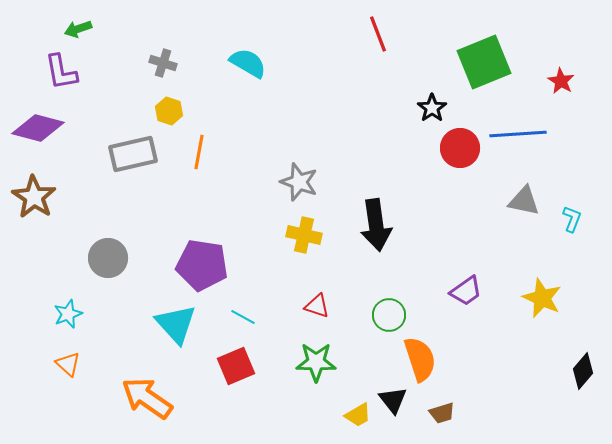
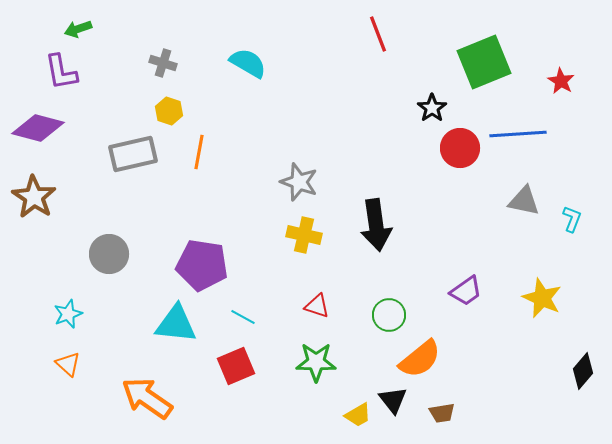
gray circle: moved 1 px right, 4 px up
cyan triangle: rotated 42 degrees counterclockwise
orange semicircle: rotated 69 degrees clockwise
brown trapezoid: rotated 8 degrees clockwise
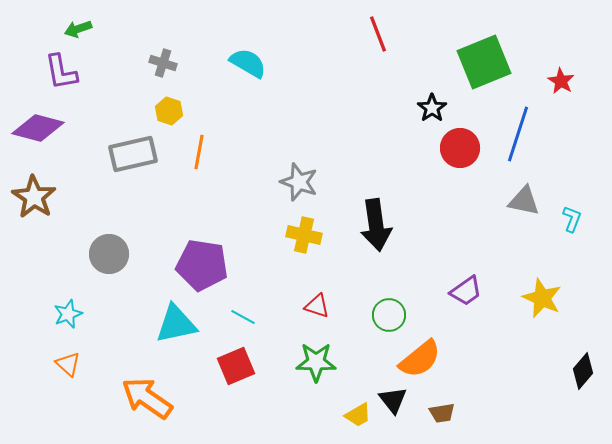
blue line: rotated 68 degrees counterclockwise
cyan triangle: rotated 18 degrees counterclockwise
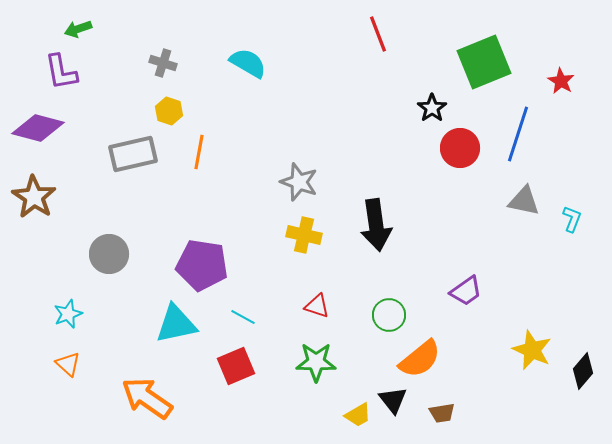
yellow star: moved 10 px left, 52 px down
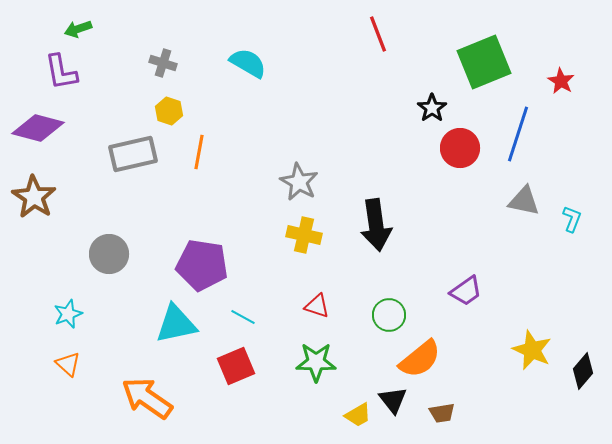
gray star: rotated 9 degrees clockwise
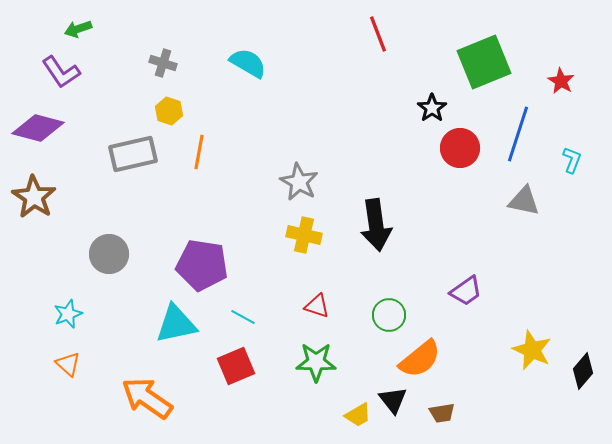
purple L-shape: rotated 24 degrees counterclockwise
cyan L-shape: moved 59 px up
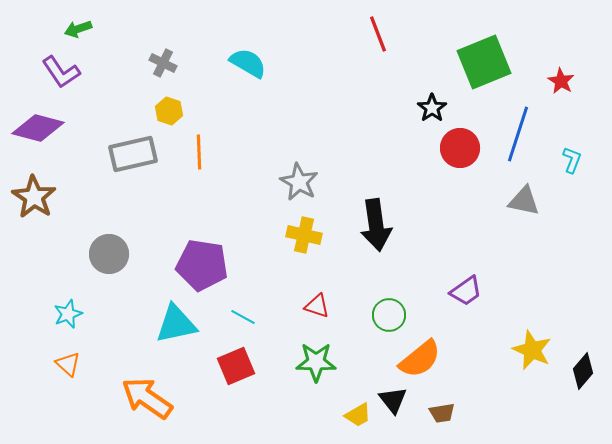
gray cross: rotated 8 degrees clockwise
orange line: rotated 12 degrees counterclockwise
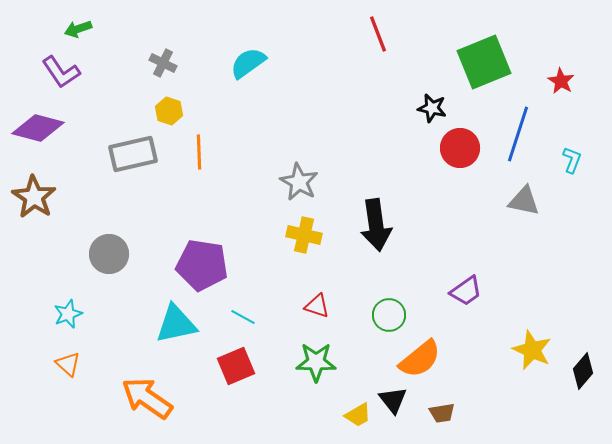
cyan semicircle: rotated 66 degrees counterclockwise
black star: rotated 24 degrees counterclockwise
